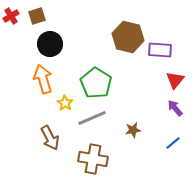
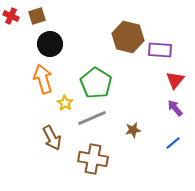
red cross: rotated 35 degrees counterclockwise
brown arrow: moved 2 px right
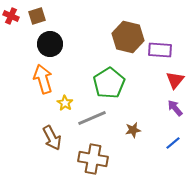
green pentagon: moved 13 px right; rotated 8 degrees clockwise
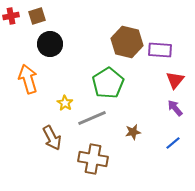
red cross: rotated 35 degrees counterclockwise
brown hexagon: moved 1 px left, 5 px down
orange arrow: moved 15 px left
green pentagon: moved 1 px left
brown star: moved 2 px down
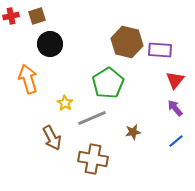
blue line: moved 3 px right, 2 px up
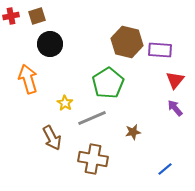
blue line: moved 11 px left, 28 px down
